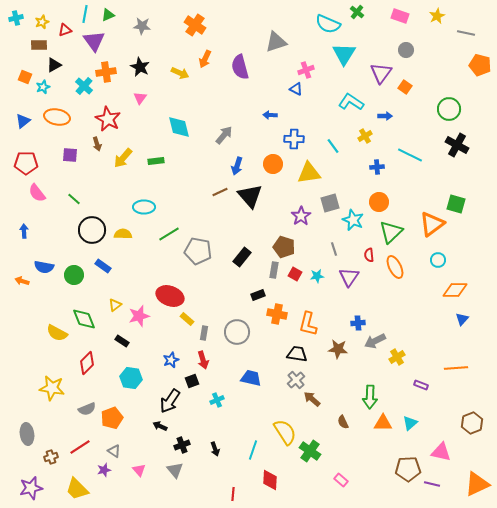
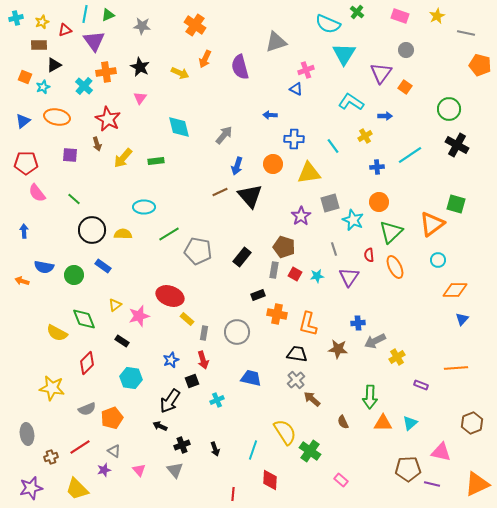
cyan line at (410, 155): rotated 60 degrees counterclockwise
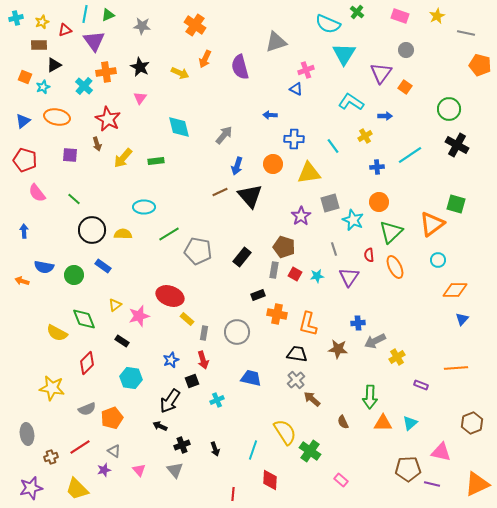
red pentagon at (26, 163): moved 1 px left, 3 px up; rotated 15 degrees clockwise
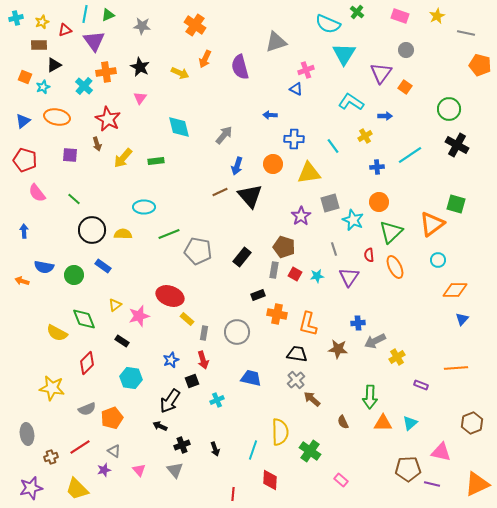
green line at (169, 234): rotated 10 degrees clockwise
yellow semicircle at (285, 432): moved 5 px left; rotated 32 degrees clockwise
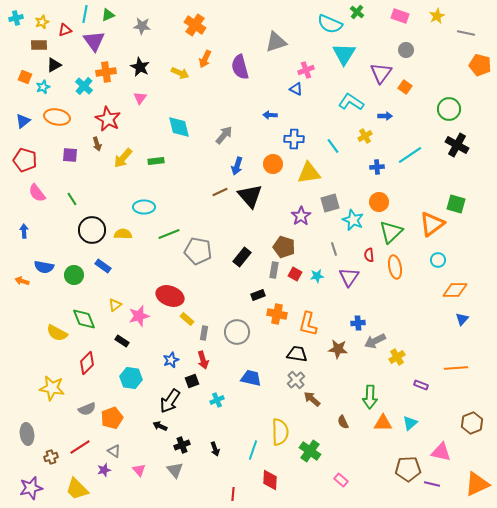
cyan semicircle at (328, 24): moved 2 px right
green line at (74, 199): moved 2 px left; rotated 16 degrees clockwise
orange ellipse at (395, 267): rotated 15 degrees clockwise
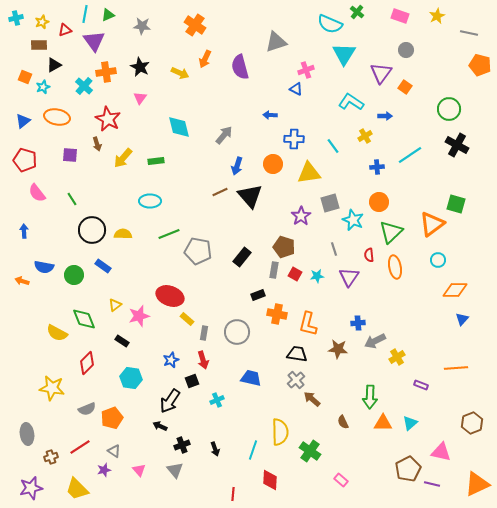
gray line at (466, 33): moved 3 px right
cyan ellipse at (144, 207): moved 6 px right, 6 px up
brown pentagon at (408, 469): rotated 25 degrees counterclockwise
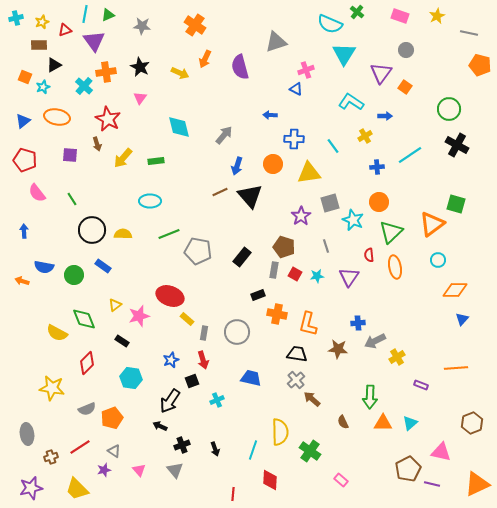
gray line at (334, 249): moved 8 px left, 3 px up
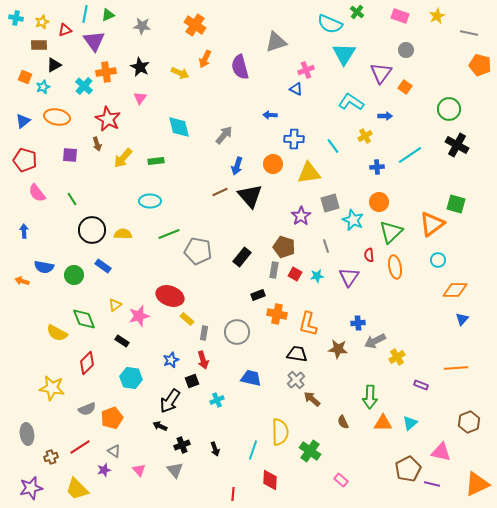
cyan cross at (16, 18): rotated 24 degrees clockwise
brown hexagon at (472, 423): moved 3 px left, 1 px up
